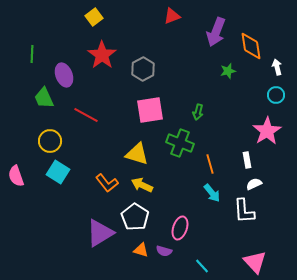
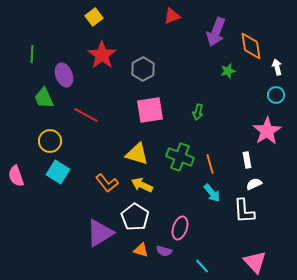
green cross: moved 14 px down
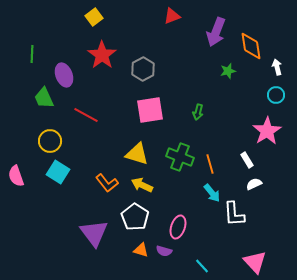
white rectangle: rotated 21 degrees counterclockwise
white L-shape: moved 10 px left, 3 px down
pink ellipse: moved 2 px left, 1 px up
purple triangle: moved 6 px left; rotated 36 degrees counterclockwise
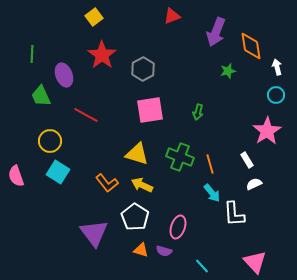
green trapezoid: moved 3 px left, 2 px up
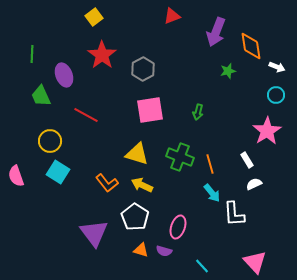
white arrow: rotated 126 degrees clockwise
